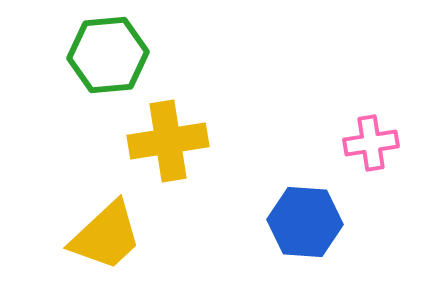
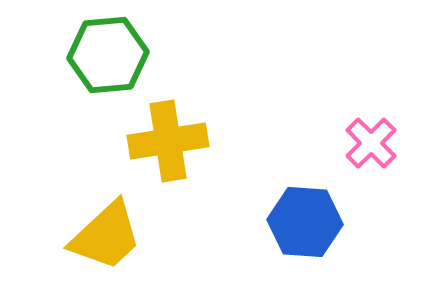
pink cross: rotated 36 degrees counterclockwise
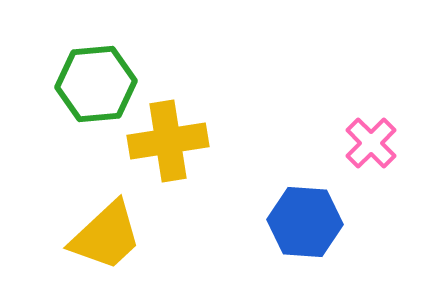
green hexagon: moved 12 px left, 29 px down
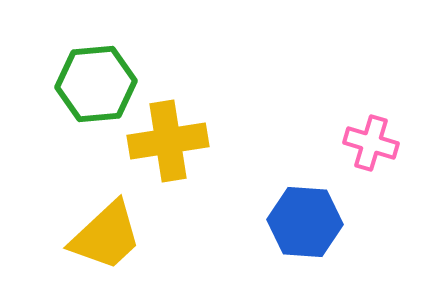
pink cross: rotated 28 degrees counterclockwise
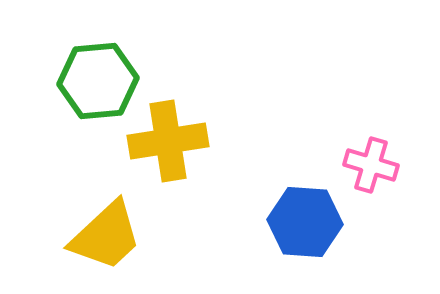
green hexagon: moved 2 px right, 3 px up
pink cross: moved 22 px down
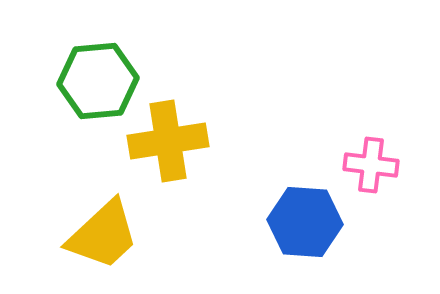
pink cross: rotated 10 degrees counterclockwise
yellow trapezoid: moved 3 px left, 1 px up
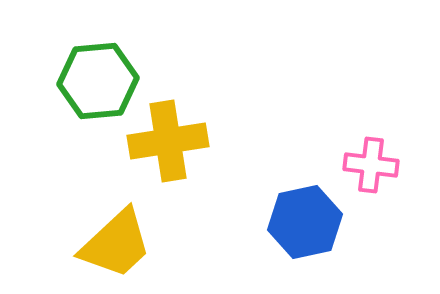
blue hexagon: rotated 16 degrees counterclockwise
yellow trapezoid: moved 13 px right, 9 px down
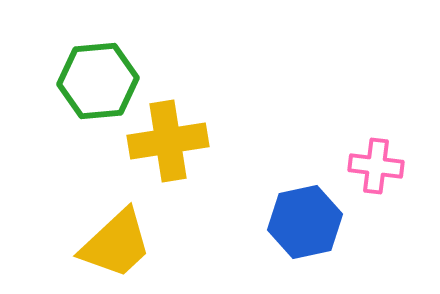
pink cross: moved 5 px right, 1 px down
